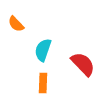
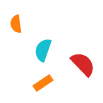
orange semicircle: rotated 36 degrees clockwise
orange rectangle: rotated 54 degrees clockwise
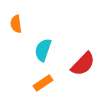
red semicircle: rotated 88 degrees clockwise
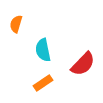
orange semicircle: rotated 24 degrees clockwise
cyan semicircle: rotated 30 degrees counterclockwise
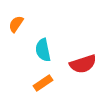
orange semicircle: rotated 18 degrees clockwise
red semicircle: rotated 28 degrees clockwise
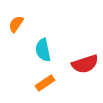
red semicircle: moved 2 px right
orange rectangle: moved 2 px right
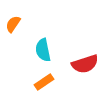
orange semicircle: moved 3 px left
orange rectangle: moved 1 px left, 1 px up
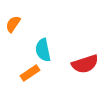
orange rectangle: moved 14 px left, 9 px up
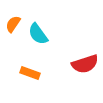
cyan semicircle: moved 5 px left, 16 px up; rotated 25 degrees counterclockwise
orange rectangle: rotated 54 degrees clockwise
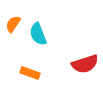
cyan semicircle: rotated 15 degrees clockwise
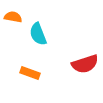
orange semicircle: moved 7 px up; rotated 66 degrees clockwise
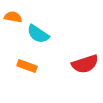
cyan semicircle: rotated 35 degrees counterclockwise
orange rectangle: moved 3 px left, 7 px up
